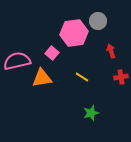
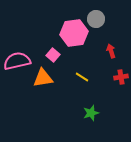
gray circle: moved 2 px left, 2 px up
pink square: moved 1 px right, 2 px down
orange triangle: moved 1 px right
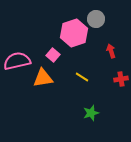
pink hexagon: rotated 12 degrees counterclockwise
red cross: moved 2 px down
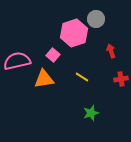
orange triangle: moved 1 px right, 1 px down
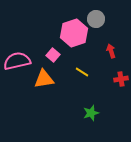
yellow line: moved 5 px up
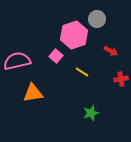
gray circle: moved 1 px right
pink hexagon: moved 2 px down
red arrow: rotated 136 degrees clockwise
pink square: moved 3 px right, 1 px down
orange triangle: moved 11 px left, 14 px down
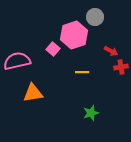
gray circle: moved 2 px left, 2 px up
pink square: moved 3 px left, 7 px up
yellow line: rotated 32 degrees counterclockwise
red cross: moved 12 px up
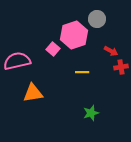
gray circle: moved 2 px right, 2 px down
